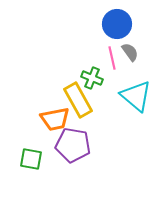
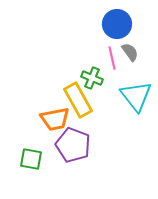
cyan triangle: rotated 12 degrees clockwise
purple pentagon: rotated 12 degrees clockwise
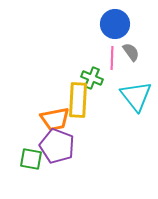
blue circle: moved 2 px left
gray semicircle: moved 1 px right
pink line: rotated 15 degrees clockwise
yellow rectangle: rotated 32 degrees clockwise
purple pentagon: moved 16 px left, 1 px down
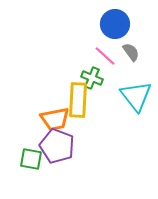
pink line: moved 7 px left, 2 px up; rotated 50 degrees counterclockwise
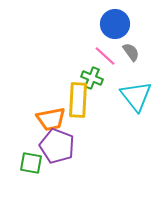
orange trapezoid: moved 4 px left
green square: moved 4 px down
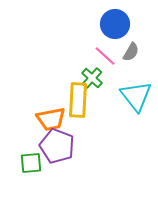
gray semicircle: rotated 66 degrees clockwise
green cross: rotated 20 degrees clockwise
green square: rotated 15 degrees counterclockwise
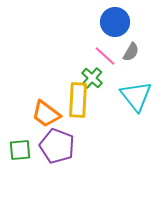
blue circle: moved 2 px up
orange trapezoid: moved 5 px left, 5 px up; rotated 48 degrees clockwise
green square: moved 11 px left, 13 px up
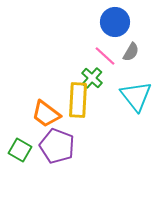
green square: rotated 35 degrees clockwise
